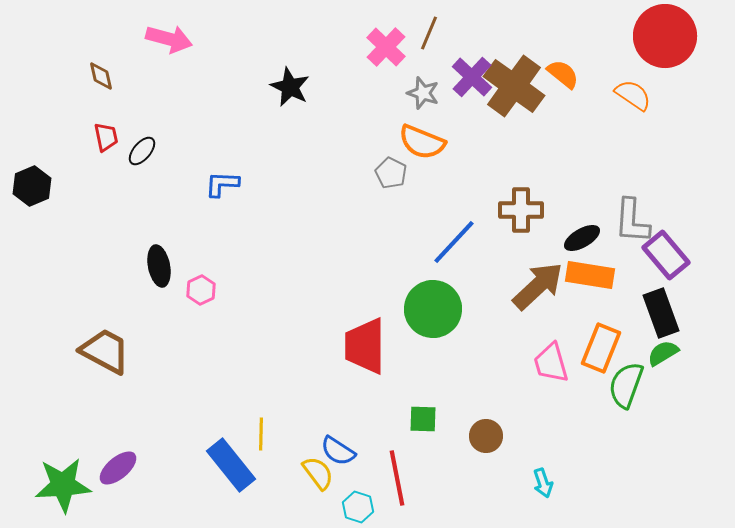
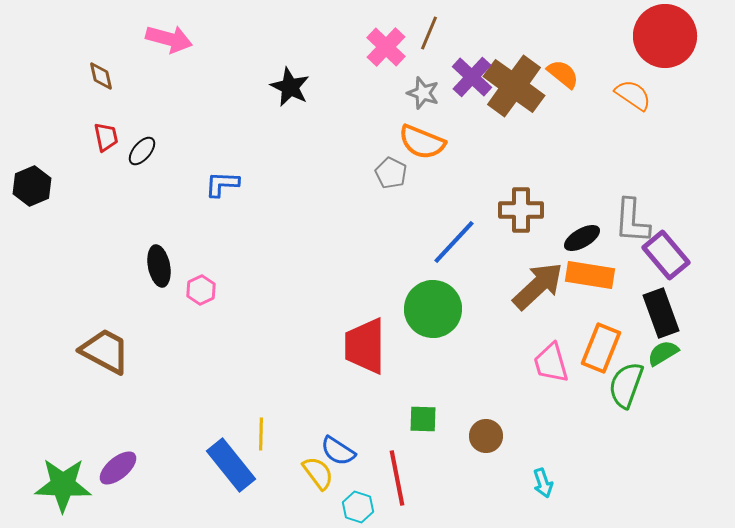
green star at (63, 485): rotated 6 degrees clockwise
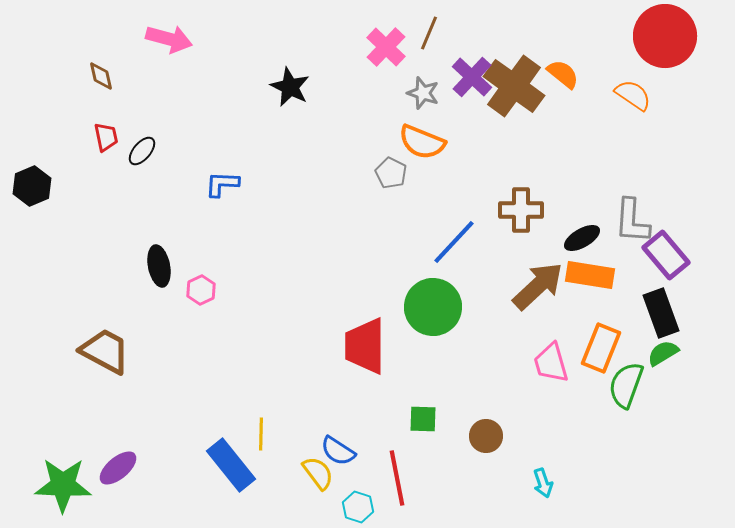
green circle at (433, 309): moved 2 px up
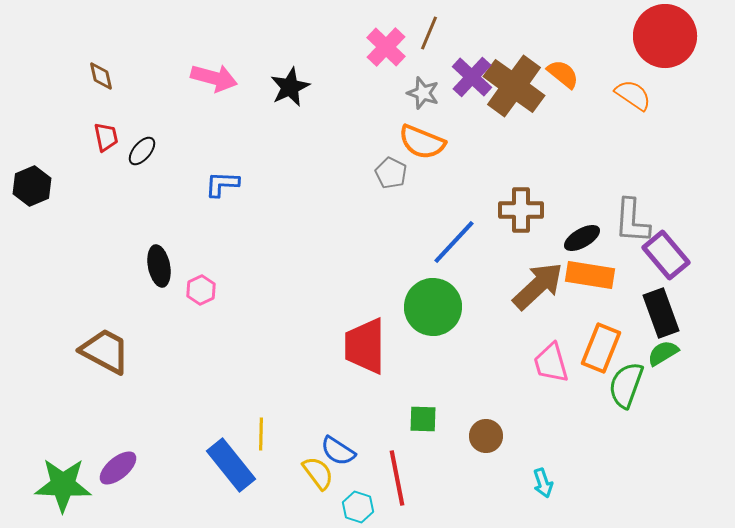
pink arrow at (169, 39): moved 45 px right, 39 px down
black star at (290, 87): rotated 21 degrees clockwise
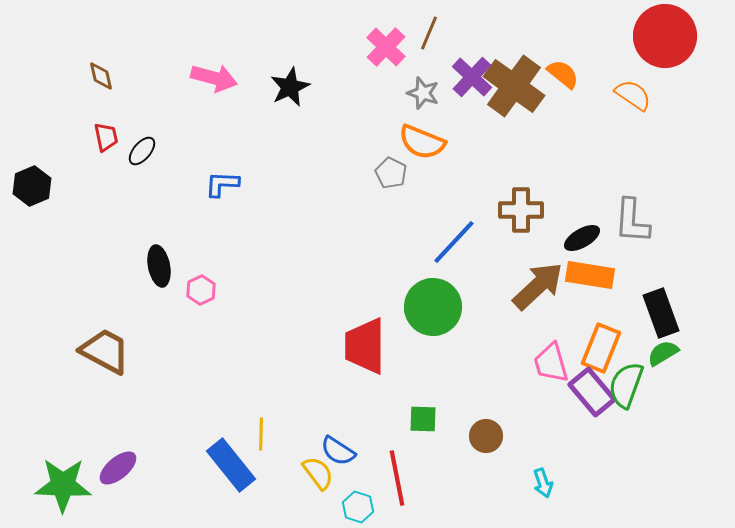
purple rectangle at (666, 255): moved 74 px left, 137 px down
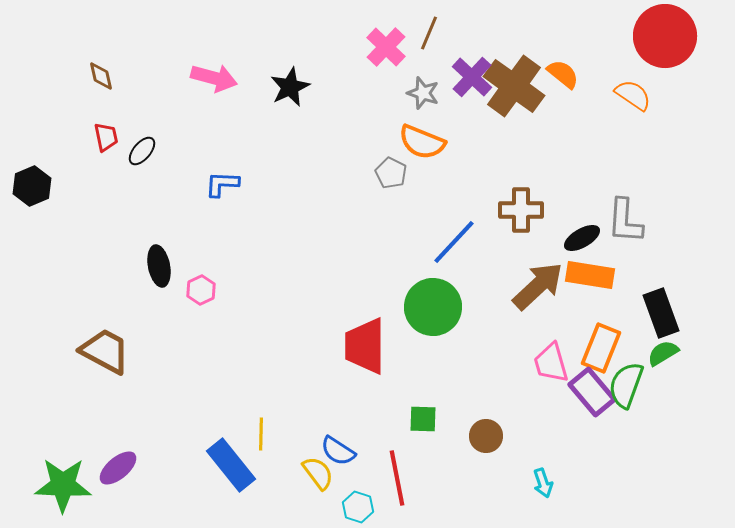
gray L-shape at (632, 221): moved 7 px left
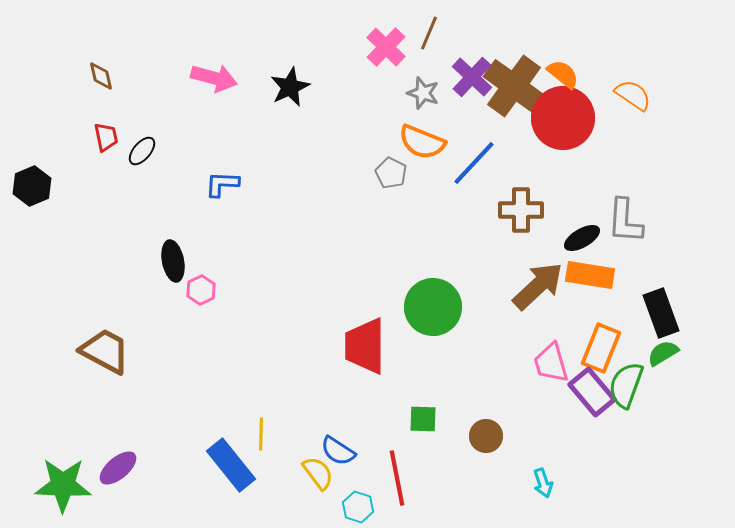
red circle at (665, 36): moved 102 px left, 82 px down
blue line at (454, 242): moved 20 px right, 79 px up
black ellipse at (159, 266): moved 14 px right, 5 px up
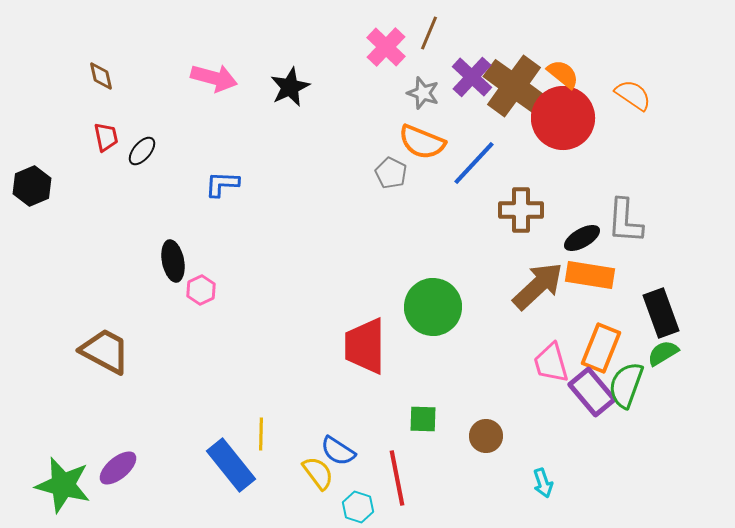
green star at (63, 485): rotated 12 degrees clockwise
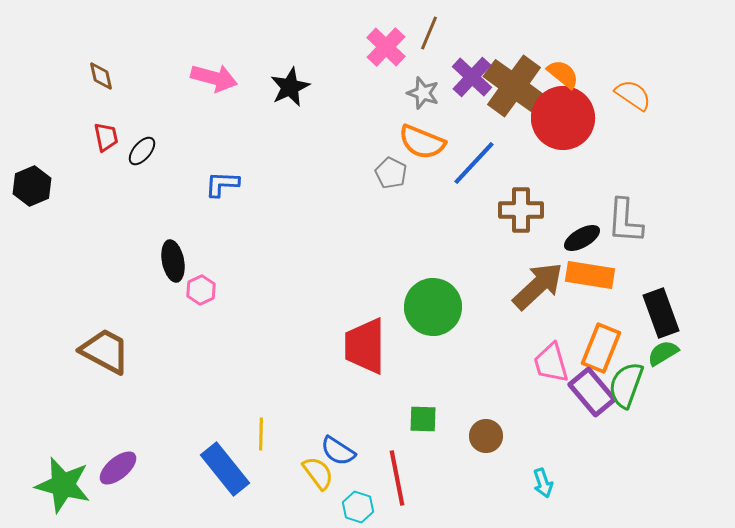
blue rectangle at (231, 465): moved 6 px left, 4 px down
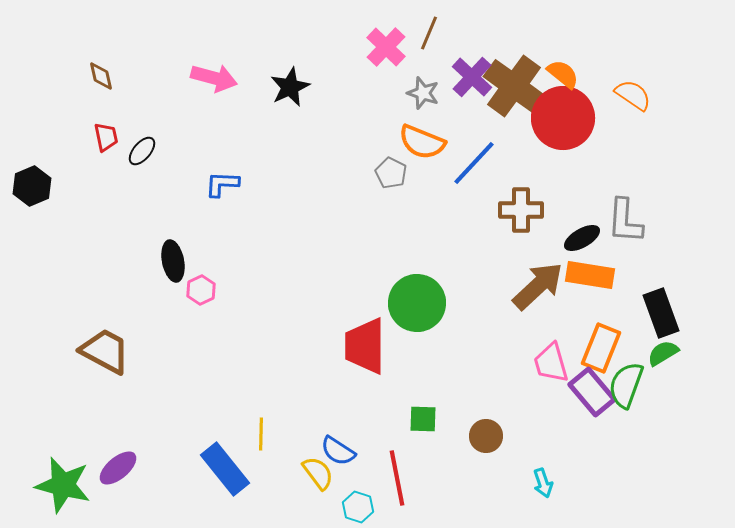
green circle at (433, 307): moved 16 px left, 4 px up
